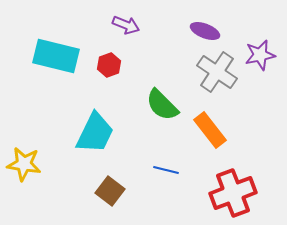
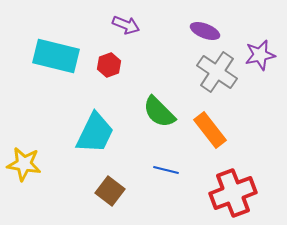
green semicircle: moved 3 px left, 7 px down
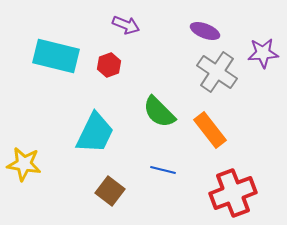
purple star: moved 3 px right, 2 px up; rotated 8 degrees clockwise
blue line: moved 3 px left
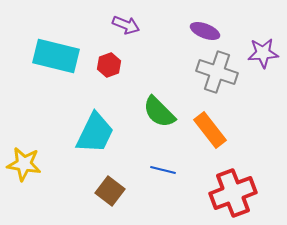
gray cross: rotated 15 degrees counterclockwise
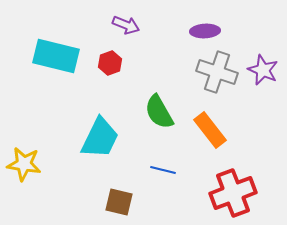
purple ellipse: rotated 24 degrees counterclockwise
purple star: moved 17 px down; rotated 28 degrees clockwise
red hexagon: moved 1 px right, 2 px up
green semicircle: rotated 15 degrees clockwise
cyan trapezoid: moved 5 px right, 5 px down
brown square: moved 9 px right, 11 px down; rotated 24 degrees counterclockwise
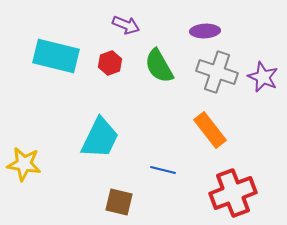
purple star: moved 7 px down
green semicircle: moved 46 px up
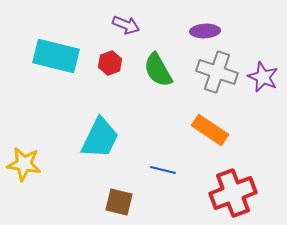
green semicircle: moved 1 px left, 4 px down
orange rectangle: rotated 18 degrees counterclockwise
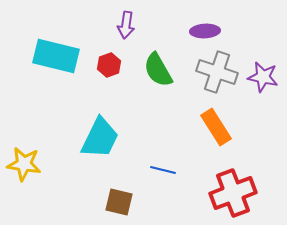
purple arrow: rotated 76 degrees clockwise
red hexagon: moved 1 px left, 2 px down
purple star: rotated 12 degrees counterclockwise
orange rectangle: moved 6 px right, 3 px up; rotated 24 degrees clockwise
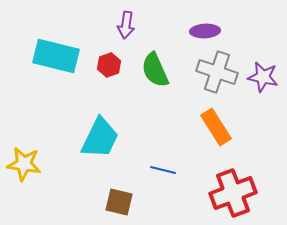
green semicircle: moved 3 px left; rotated 6 degrees clockwise
